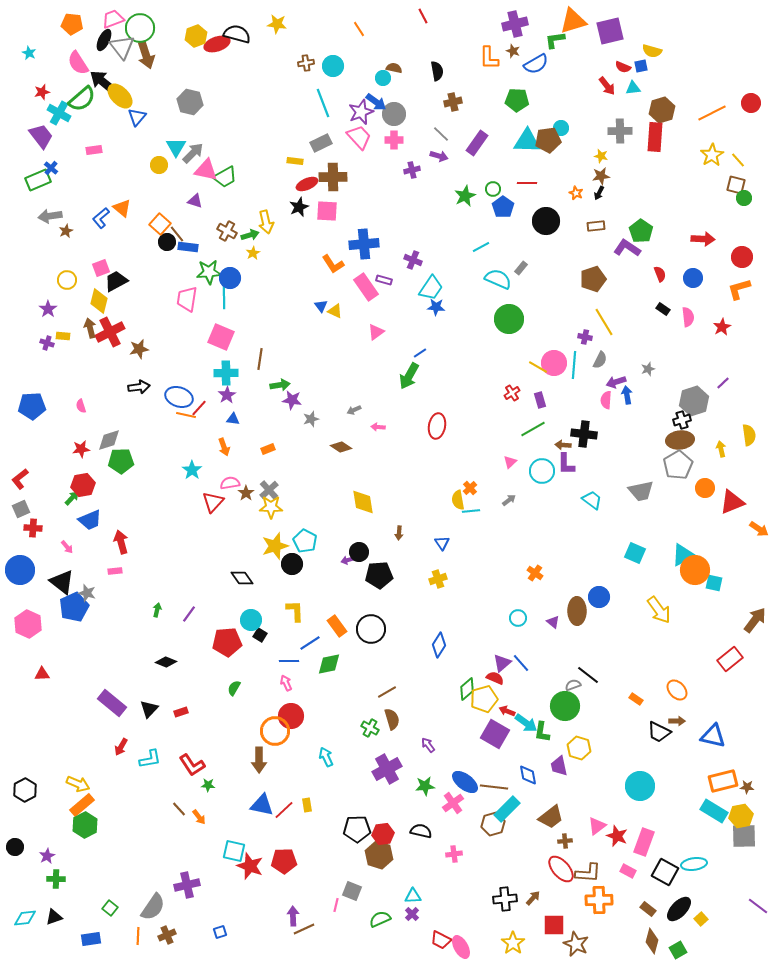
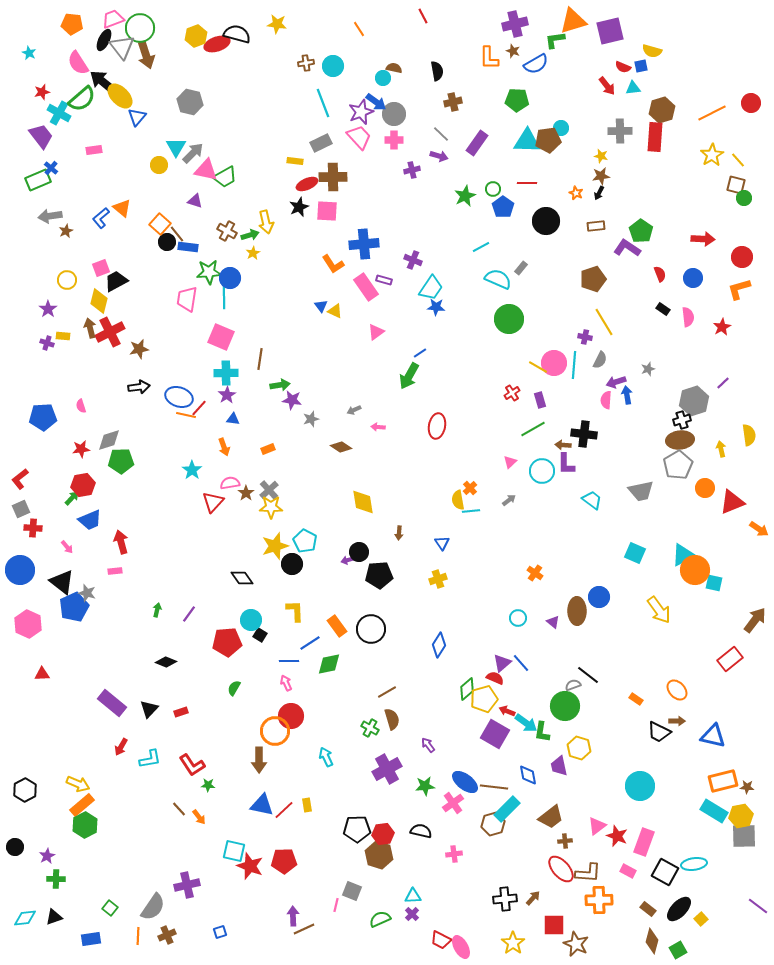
blue pentagon at (32, 406): moved 11 px right, 11 px down
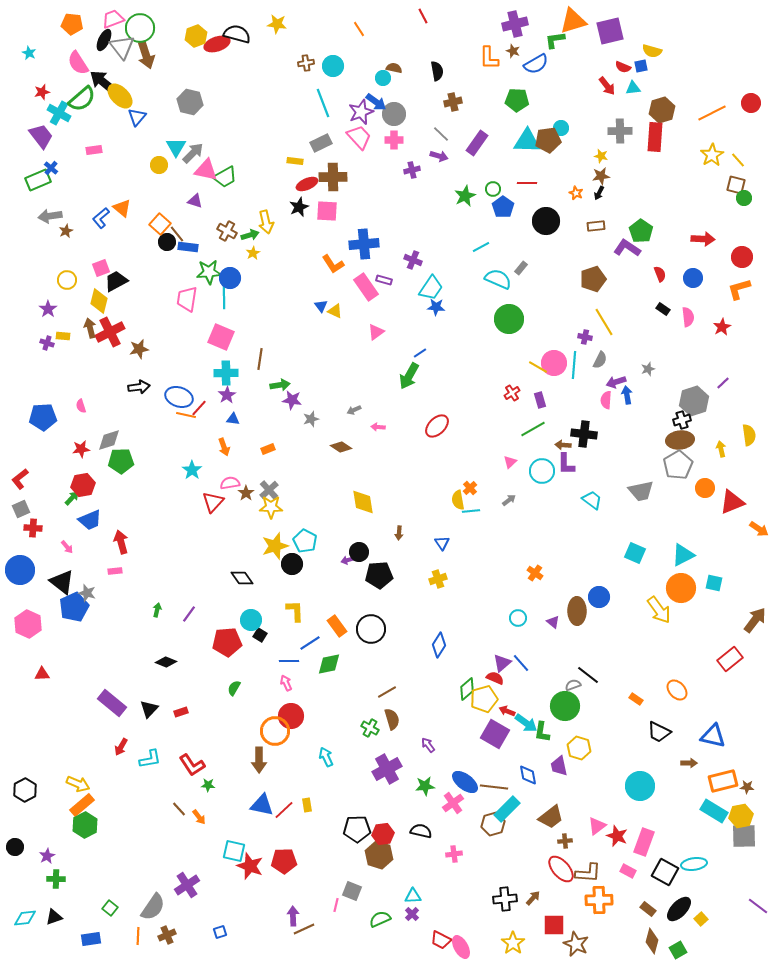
red ellipse at (437, 426): rotated 35 degrees clockwise
orange circle at (695, 570): moved 14 px left, 18 px down
brown arrow at (677, 721): moved 12 px right, 42 px down
purple cross at (187, 885): rotated 20 degrees counterclockwise
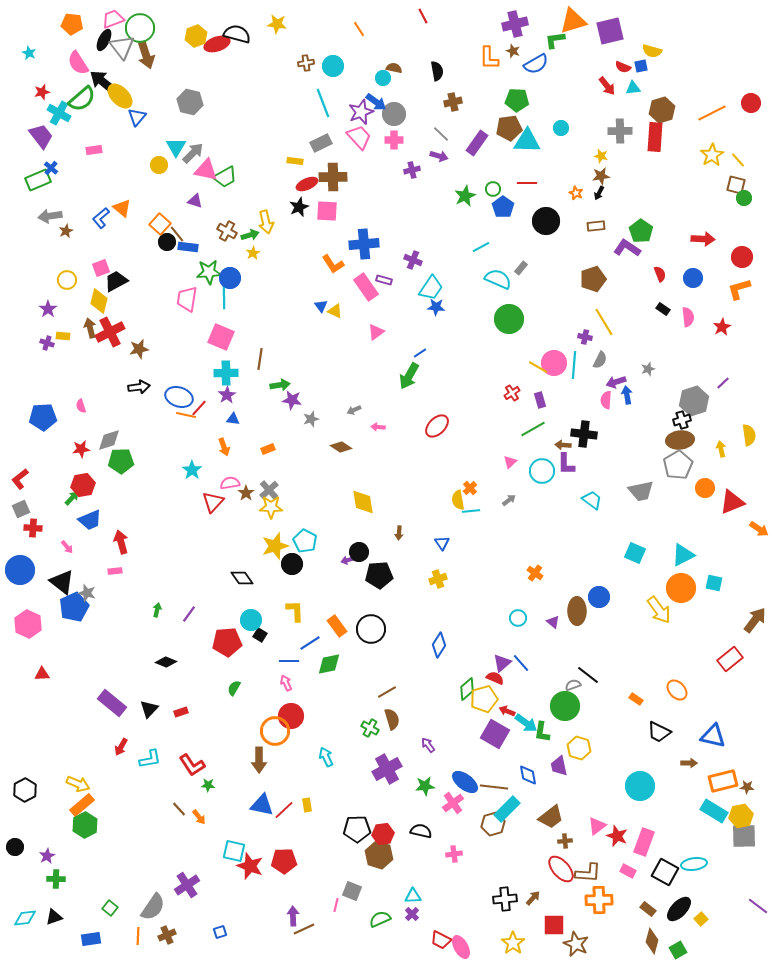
brown pentagon at (548, 140): moved 39 px left, 12 px up
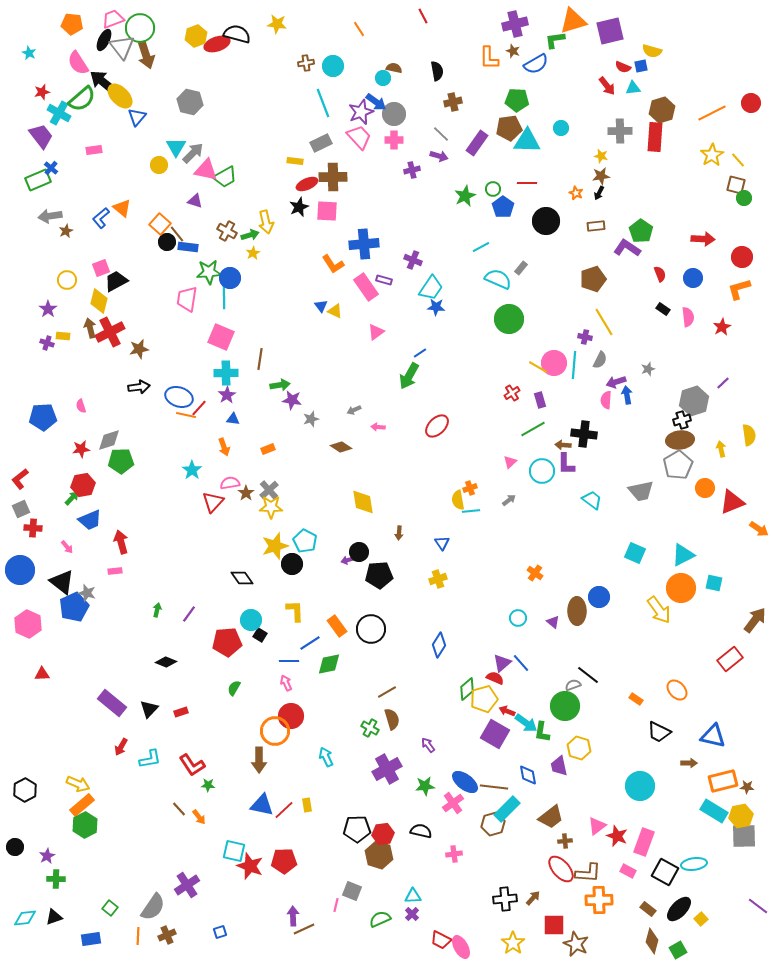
orange cross at (470, 488): rotated 24 degrees clockwise
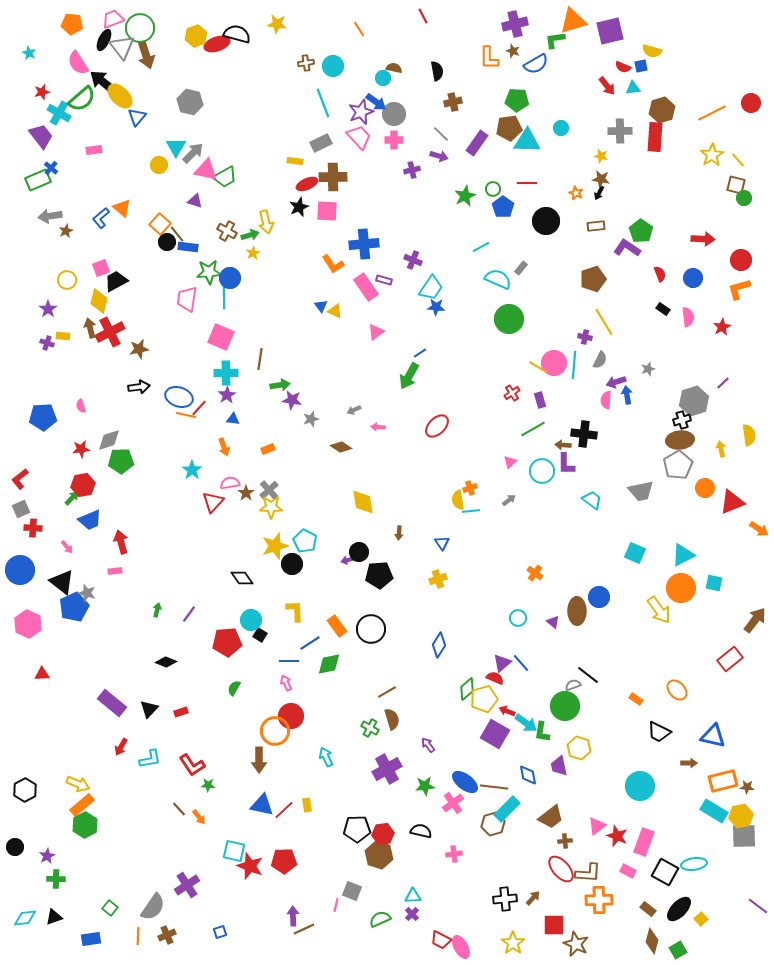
brown star at (601, 176): moved 3 px down; rotated 18 degrees clockwise
red circle at (742, 257): moved 1 px left, 3 px down
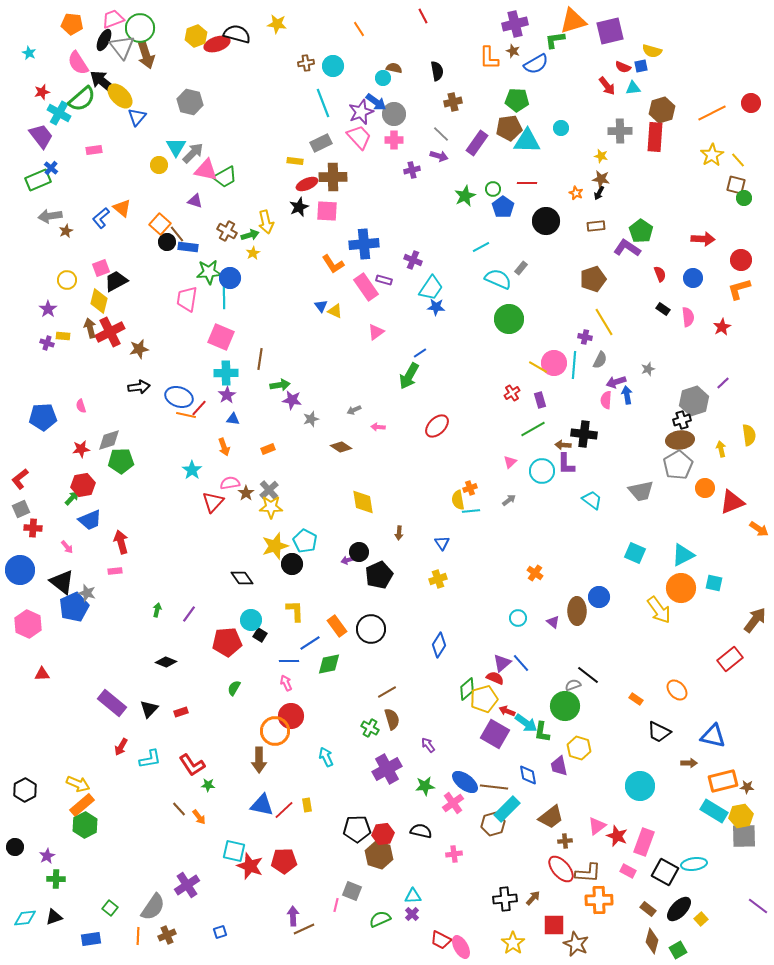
black pentagon at (379, 575): rotated 20 degrees counterclockwise
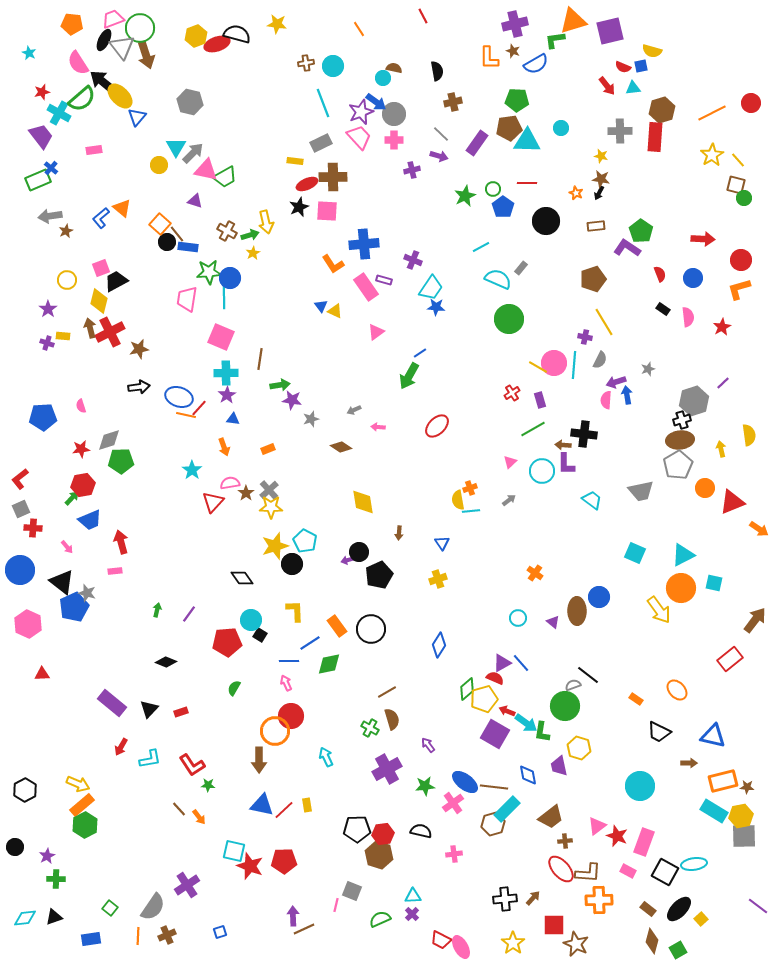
purple triangle at (502, 663): rotated 12 degrees clockwise
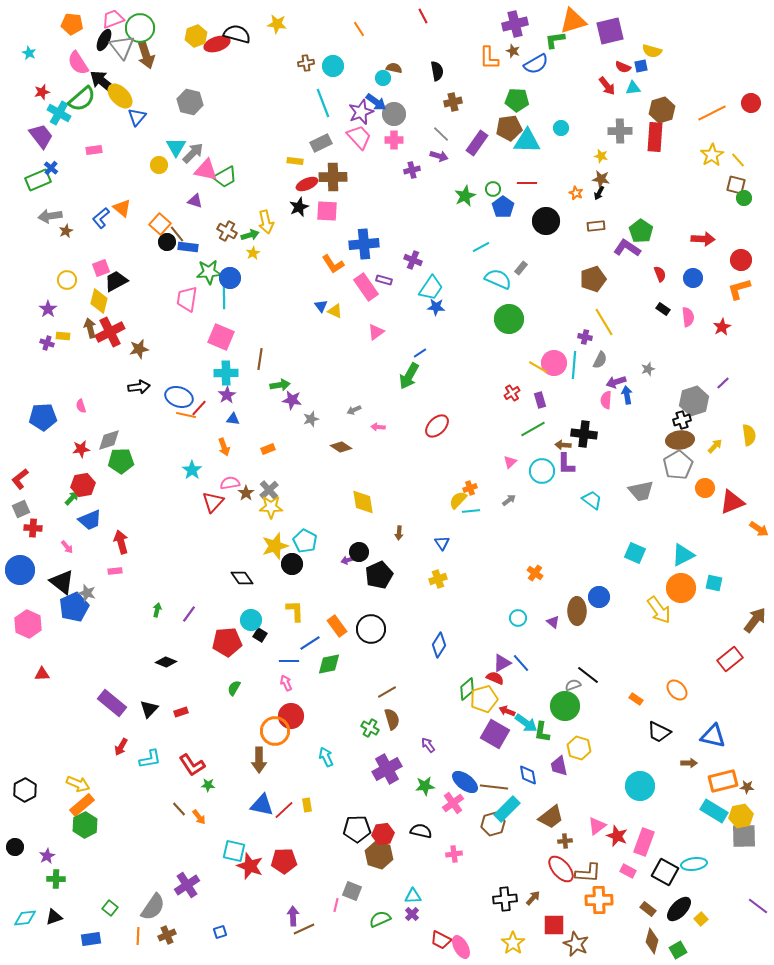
yellow arrow at (721, 449): moved 6 px left, 3 px up; rotated 56 degrees clockwise
yellow semicircle at (458, 500): rotated 54 degrees clockwise
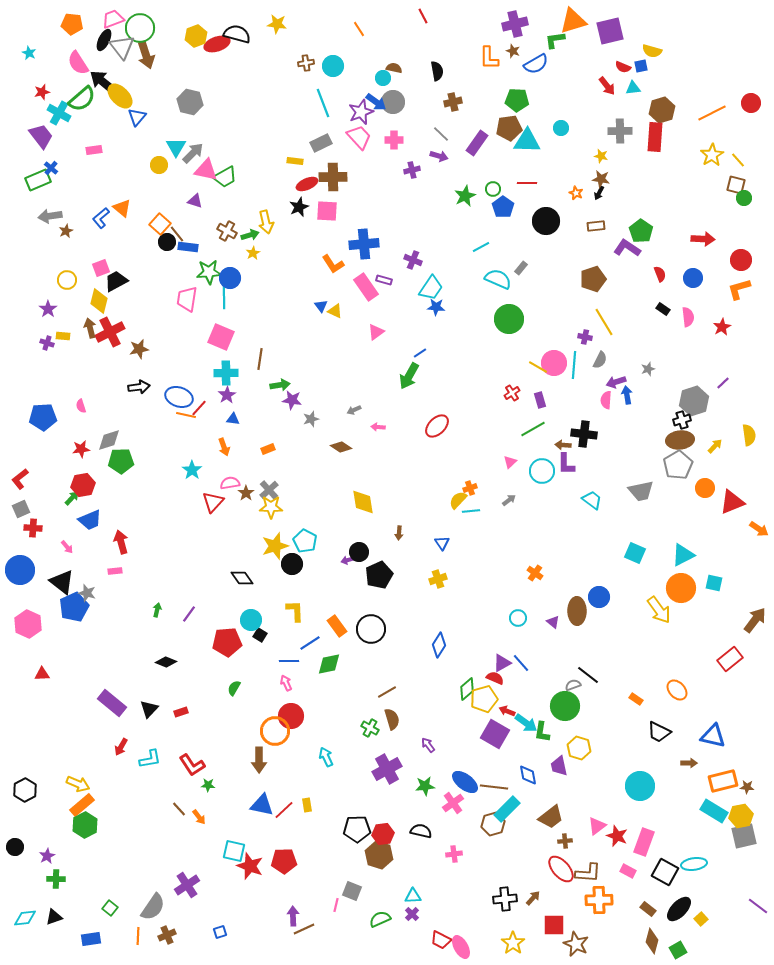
gray circle at (394, 114): moved 1 px left, 12 px up
gray square at (744, 836): rotated 12 degrees counterclockwise
